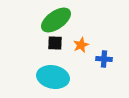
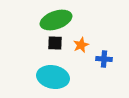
green ellipse: rotated 16 degrees clockwise
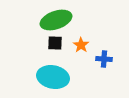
orange star: rotated 14 degrees counterclockwise
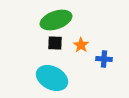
cyan ellipse: moved 1 px left, 1 px down; rotated 16 degrees clockwise
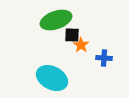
black square: moved 17 px right, 8 px up
blue cross: moved 1 px up
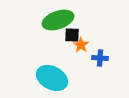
green ellipse: moved 2 px right
blue cross: moved 4 px left
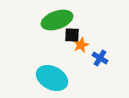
green ellipse: moved 1 px left
orange star: rotated 14 degrees clockwise
blue cross: rotated 28 degrees clockwise
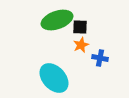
black square: moved 8 px right, 8 px up
blue cross: rotated 21 degrees counterclockwise
cyan ellipse: moved 2 px right; rotated 20 degrees clockwise
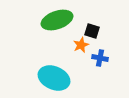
black square: moved 12 px right, 4 px down; rotated 14 degrees clockwise
cyan ellipse: rotated 24 degrees counterclockwise
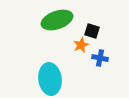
cyan ellipse: moved 4 px left, 1 px down; rotated 60 degrees clockwise
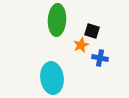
green ellipse: rotated 68 degrees counterclockwise
cyan ellipse: moved 2 px right, 1 px up
